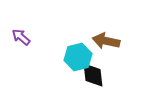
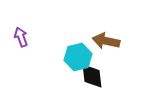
purple arrow: rotated 30 degrees clockwise
black diamond: moved 1 px left, 1 px down
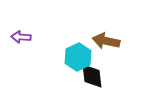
purple arrow: rotated 66 degrees counterclockwise
cyan hexagon: rotated 12 degrees counterclockwise
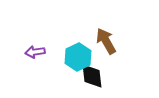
purple arrow: moved 14 px right, 15 px down; rotated 12 degrees counterclockwise
brown arrow: rotated 48 degrees clockwise
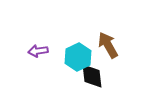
brown arrow: moved 2 px right, 4 px down
purple arrow: moved 3 px right, 1 px up
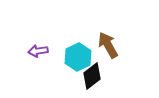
black diamond: rotated 60 degrees clockwise
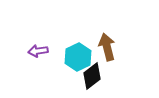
brown arrow: moved 1 px left, 2 px down; rotated 16 degrees clockwise
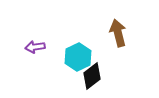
brown arrow: moved 11 px right, 14 px up
purple arrow: moved 3 px left, 4 px up
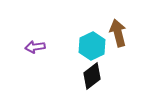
cyan hexagon: moved 14 px right, 11 px up
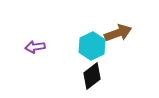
brown arrow: rotated 84 degrees clockwise
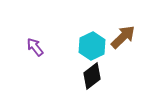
brown arrow: moved 5 px right, 4 px down; rotated 24 degrees counterclockwise
purple arrow: rotated 60 degrees clockwise
